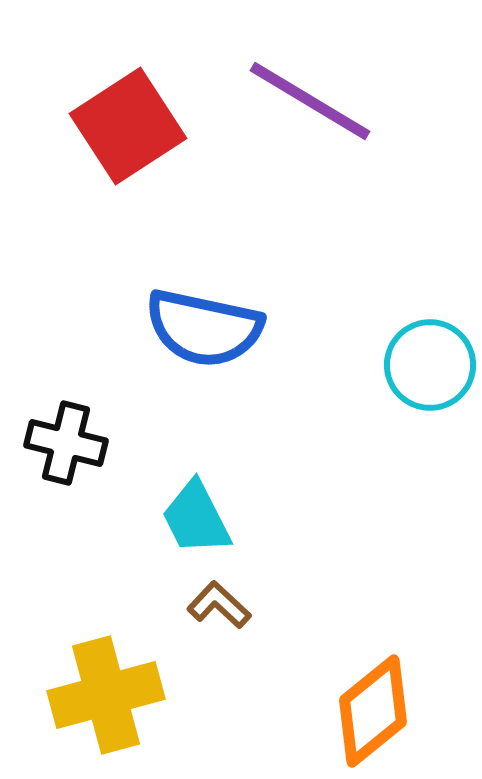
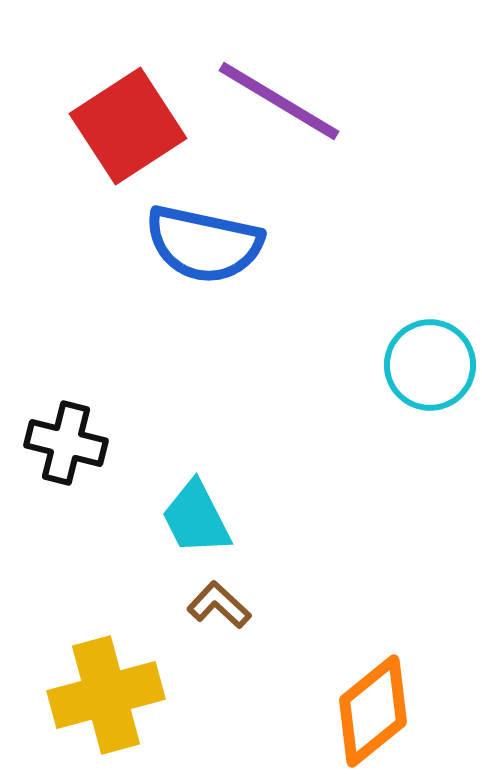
purple line: moved 31 px left
blue semicircle: moved 84 px up
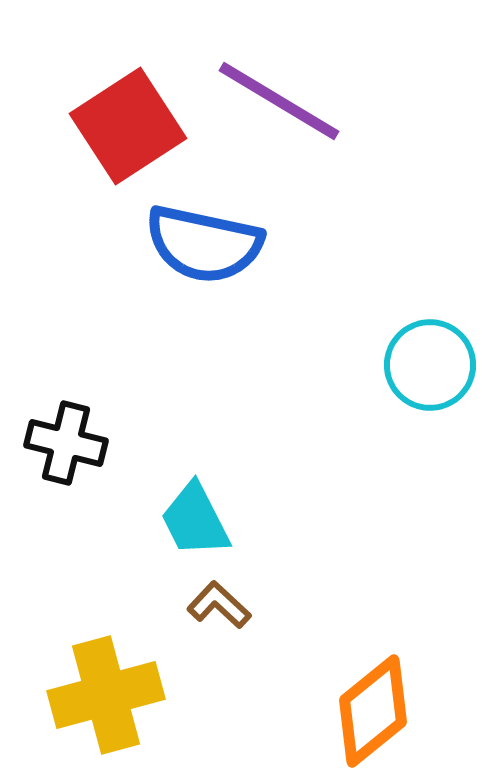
cyan trapezoid: moved 1 px left, 2 px down
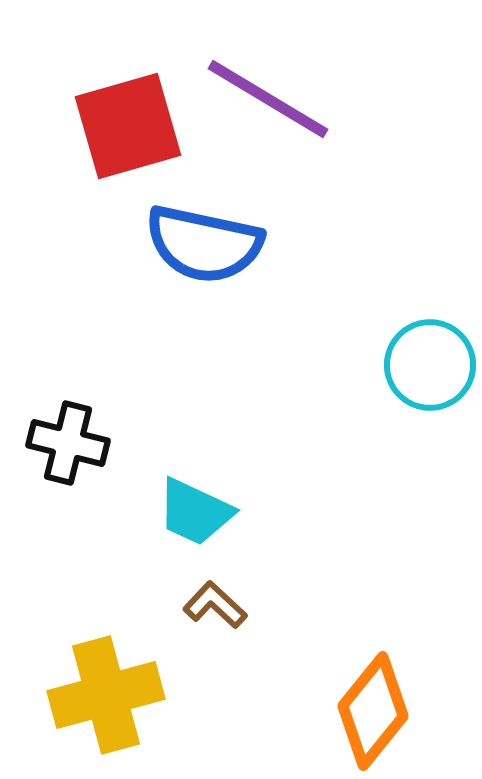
purple line: moved 11 px left, 2 px up
red square: rotated 17 degrees clockwise
black cross: moved 2 px right
cyan trapezoid: moved 8 px up; rotated 38 degrees counterclockwise
brown L-shape: moved 4 px left
orange diamond: rotated 12 degrees counterclockwise
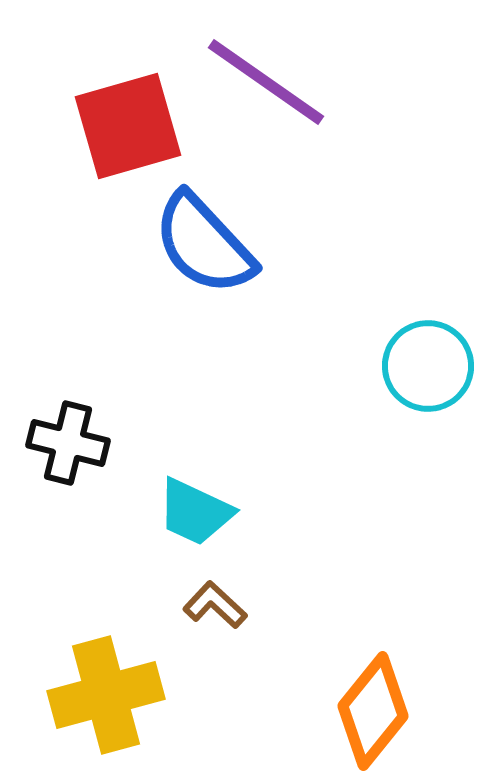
purple line: moved 2 px left, 17 px up; rotated 4 degrees clockwise
blue semicircle: rotated 35 degrees clockwise
cyan circle: moved 2 px left, 1 px down
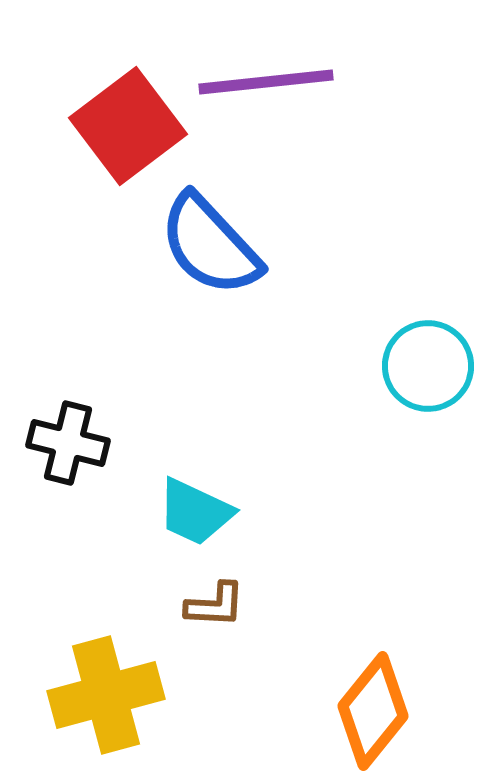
purple line: rotated 41 degrees counterclockwise
red square: rotated 21 degrees counterclockwise
blue semicircle: moved 6 px right, 1 px down
brown L-shape: rotated 140 degrees clockwise
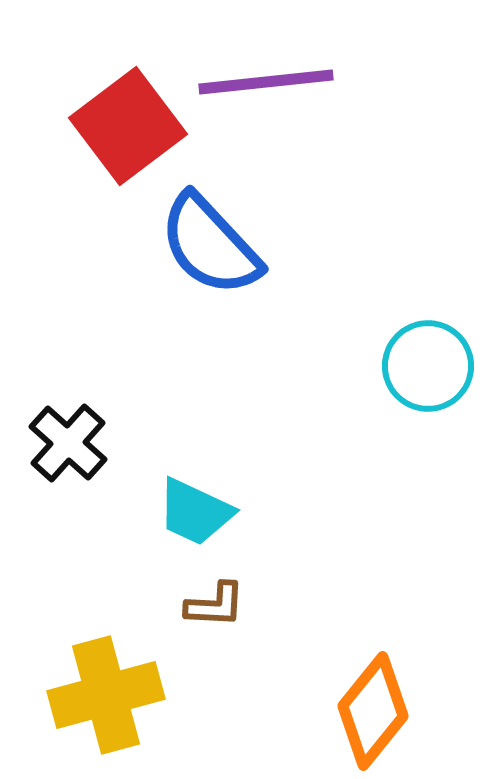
black cross: rotated 28 degrees clockwise
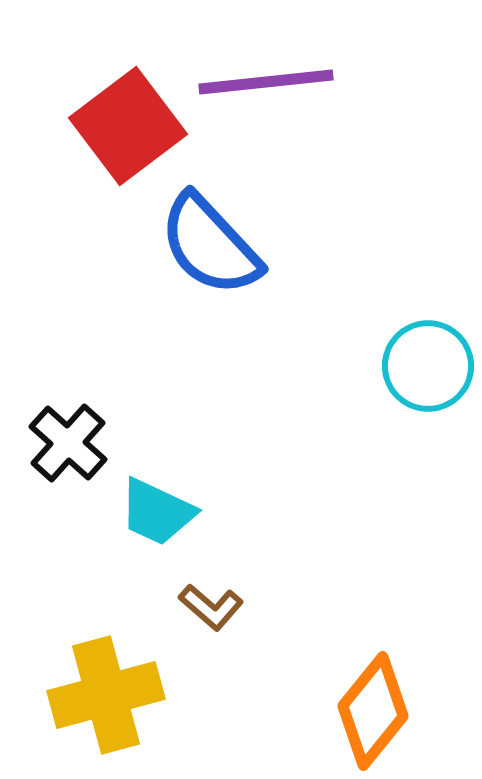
cyan trapezoid: moved 38 px left
brown L-shape: moved 4 px left, 2 px down; rotated 38 degrees clockwise
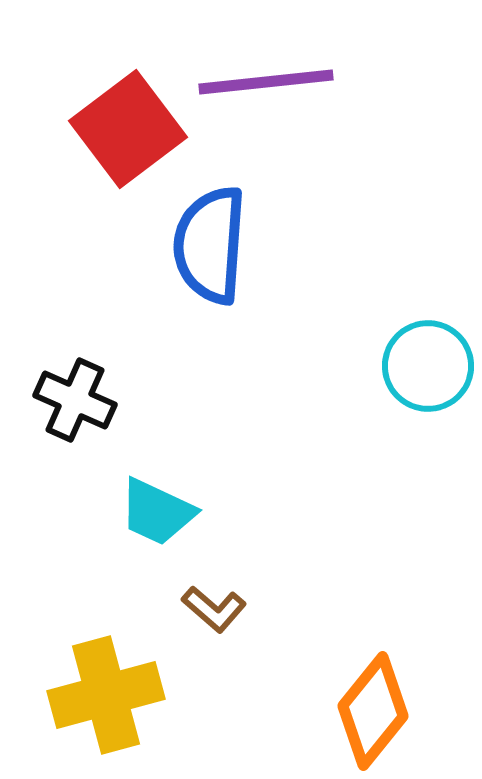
red square: moved 3 px down
blue semicircle: rotated 47 degrees clockwise
black cross: moved 7 px right, 43 px up; rotated 18 degrees counterclockwise
brown L-shape: moved 3 px right, 2 px down
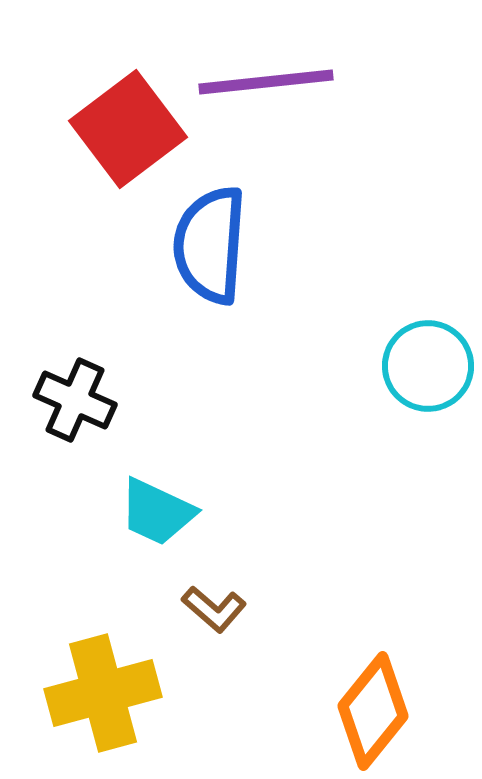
yellow cross: moved 3 px left, 2 px up
